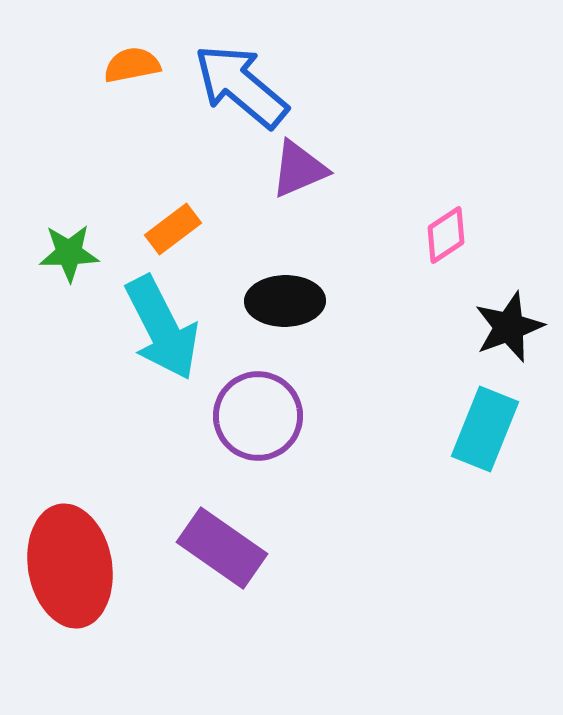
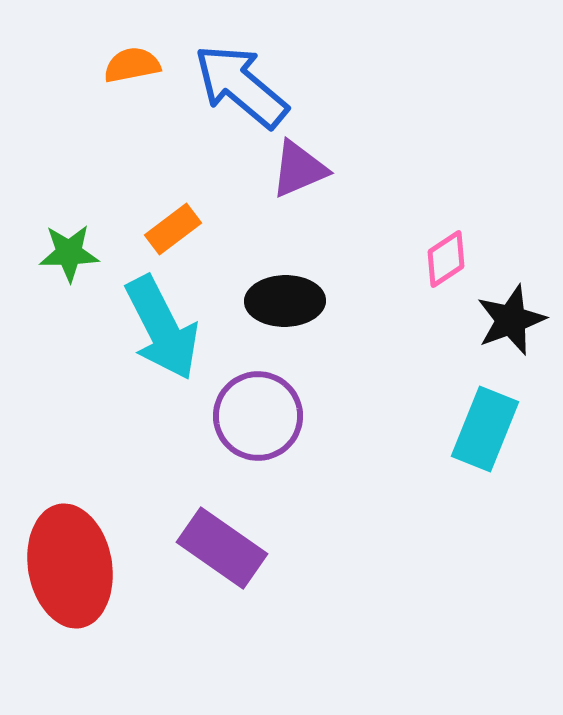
pink diamond: moved 24 px down
black star: moved 2 px right, 7 px up
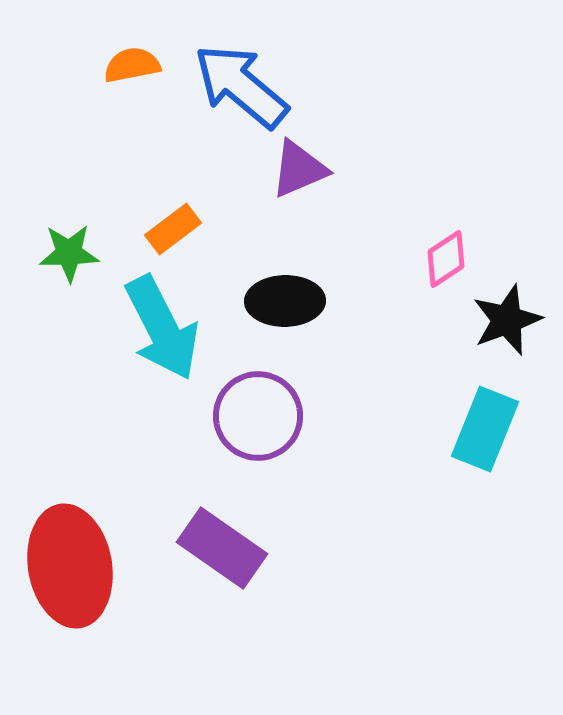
black star: moved 4 px left
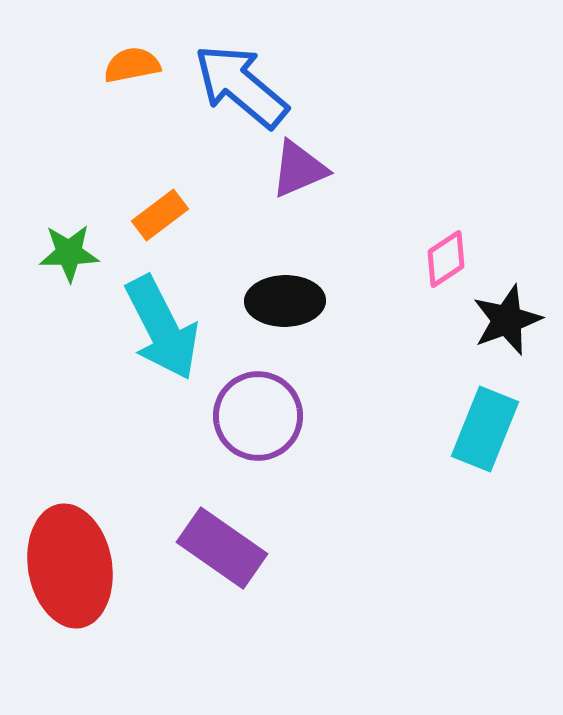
orange rectangle: moved 13 px left, 14 px up
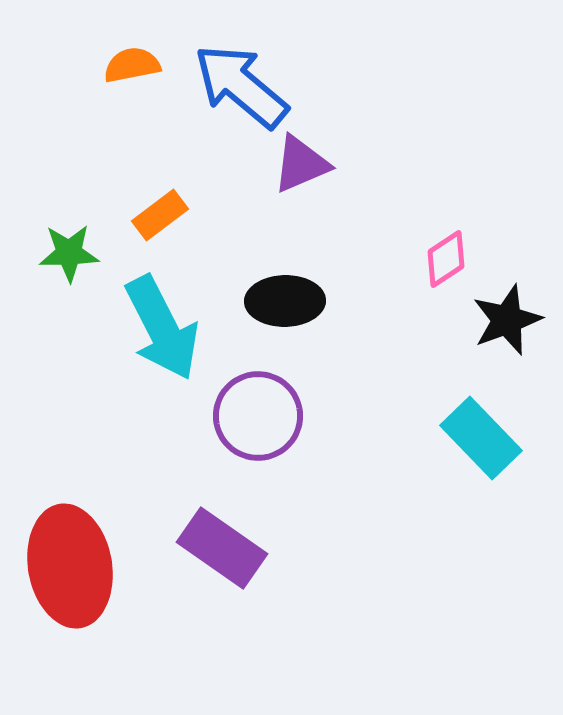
purple triangle: moved 2 px right, 5 px up
cyan rectangle: moved 4 px left, 9 px down; rotated 66 degrees counterclockwise
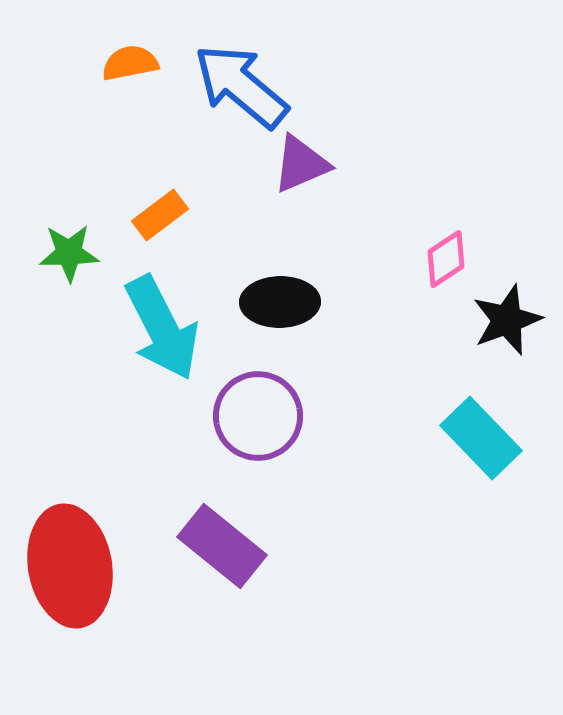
orange semicircle: moved 2 px left, 2 px up
black ellipse: moved 5 px left, 1 px down
purple rectangle: moved 2 px up; rotated 4 degrees clockwise
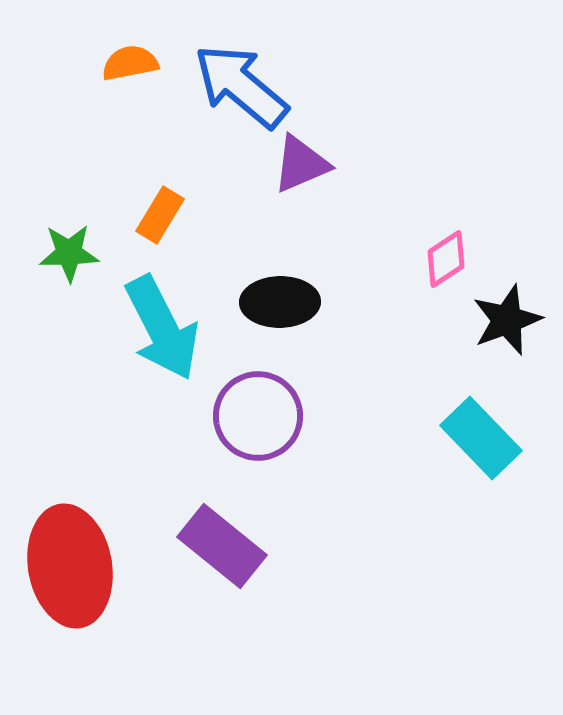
orange rectangle: rotated 22 degrees counterclockwise
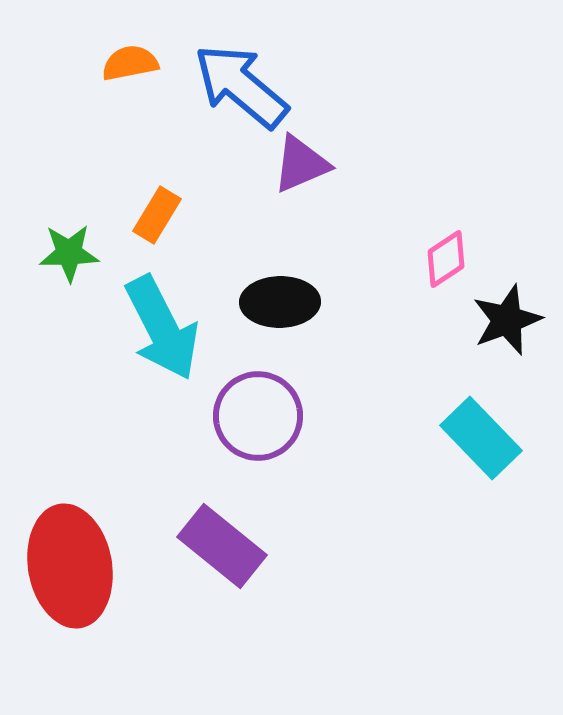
orange rectangle: moved 3 px left
